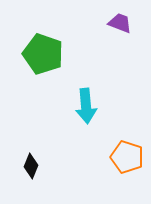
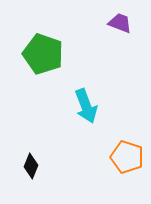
cyan arrow: rotated 16 degrees counterclockwise
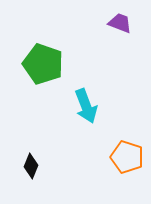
green pentagon: moved 10 px down
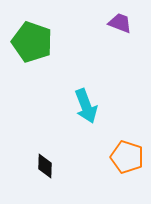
green pentagon: moved 11 px left, 22 px up
black diamond: moved 14 px right; rotated 20 degrees counterclockwise
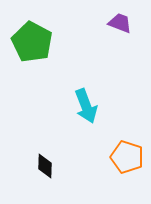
green pentagon: rotated 9 degrees clockwise
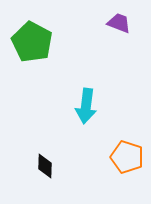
purple trapezoid: moved 1 px left
cyan arrow: rotated 28 degrees clockwise
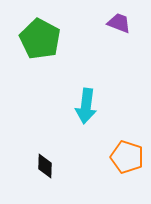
green pentagon: moved 8 px right, 3 px up
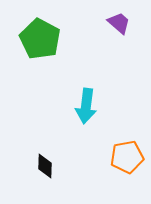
purple trapezoid: rotated 20 degrees clockwise
orange pentagon: rotated 28 degrees counterclockwise
